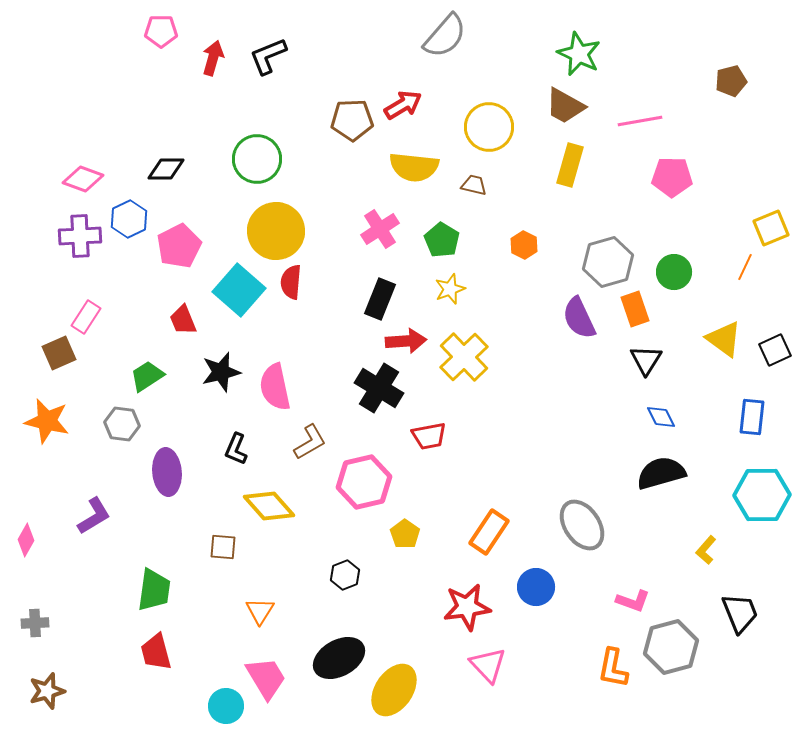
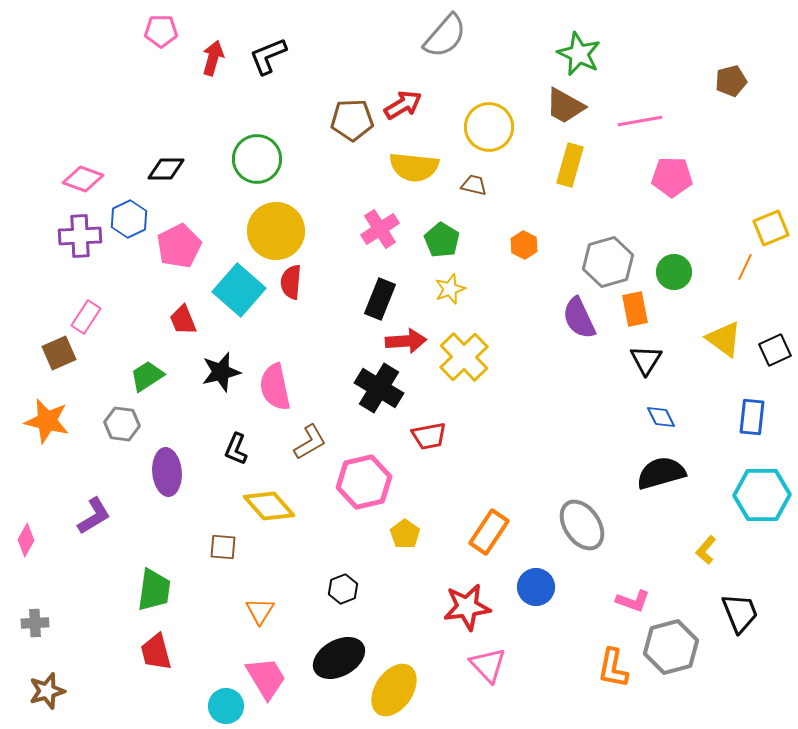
orange rectangle at (635, 309): rotated 8 degrees clockwise
black hexagon at (345, 575): moved 2 px left, 14 px down
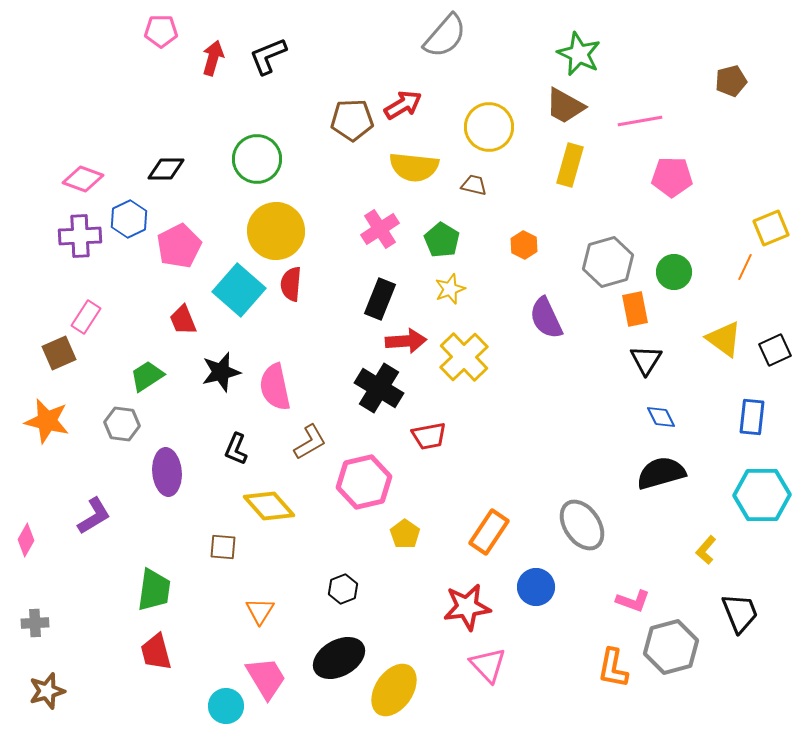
red semicircle at (291, 282): moved 2 px down
purple semicircle at (579, 318): moved 33 px left
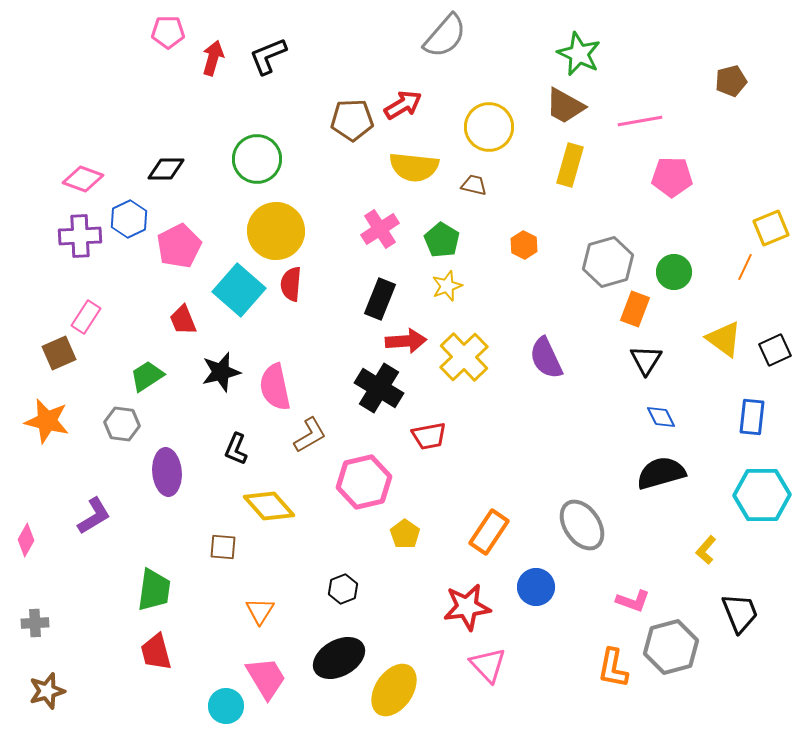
pink pentagon at (161, 31): moved 7 px right, 1 px down
yellow star at (450, 289): moved 3 px left, 3 px up
orange rectangle at (635, 309): rotated 32 degrees clockwise
purple semicircle at (546, 318): moved 40 px down
brown L-shape at (310, 442): moved 7 px up
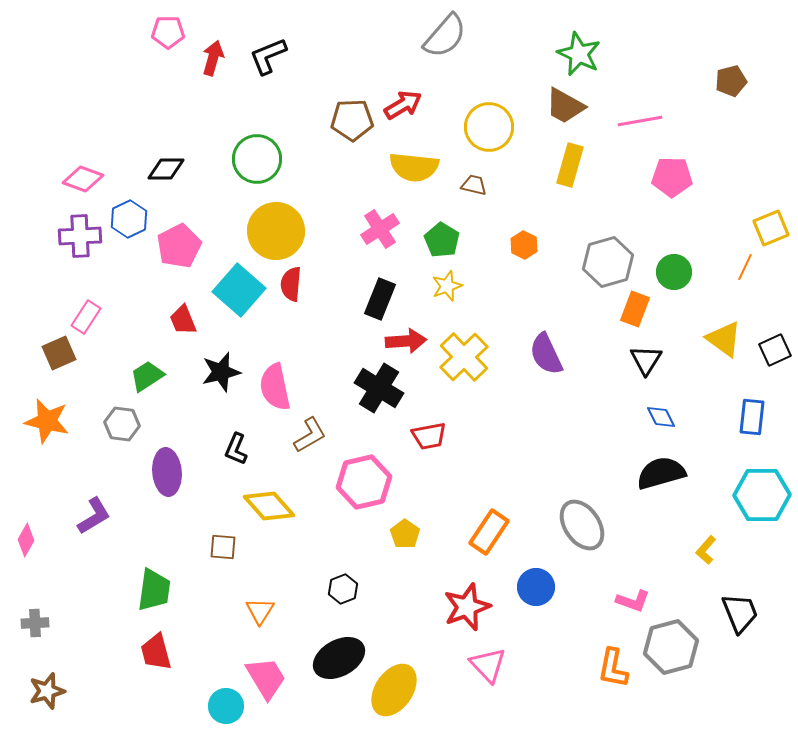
purple semicircle at (546, 358): moved 4 px up
red star at (467, 607): rotated 12 degrees counterclockwise
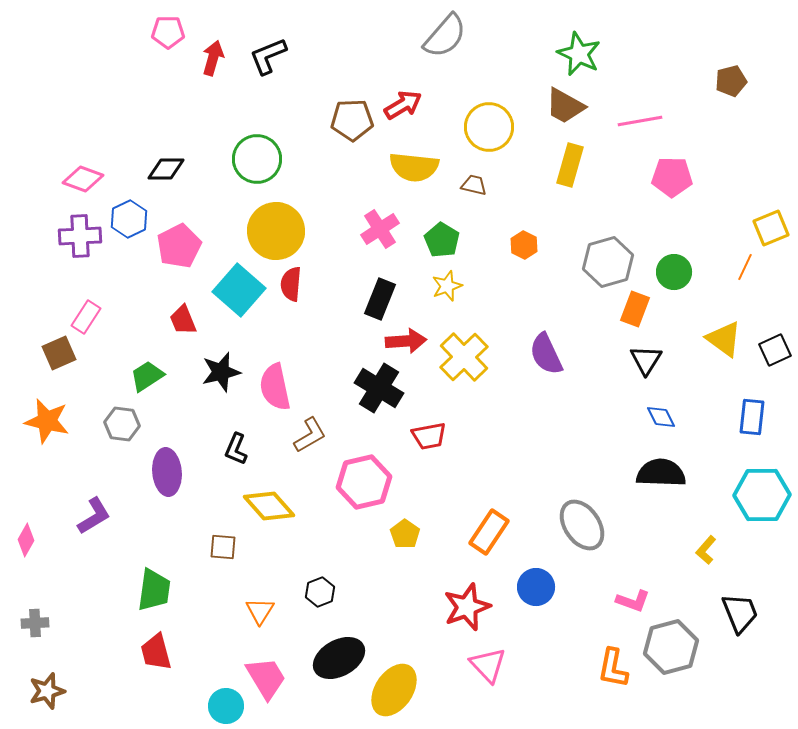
black semicircle at (661, 473): rotated 18 degrees clockwise
black hexagon at (343, 589): moved 23 px left, 3 px down
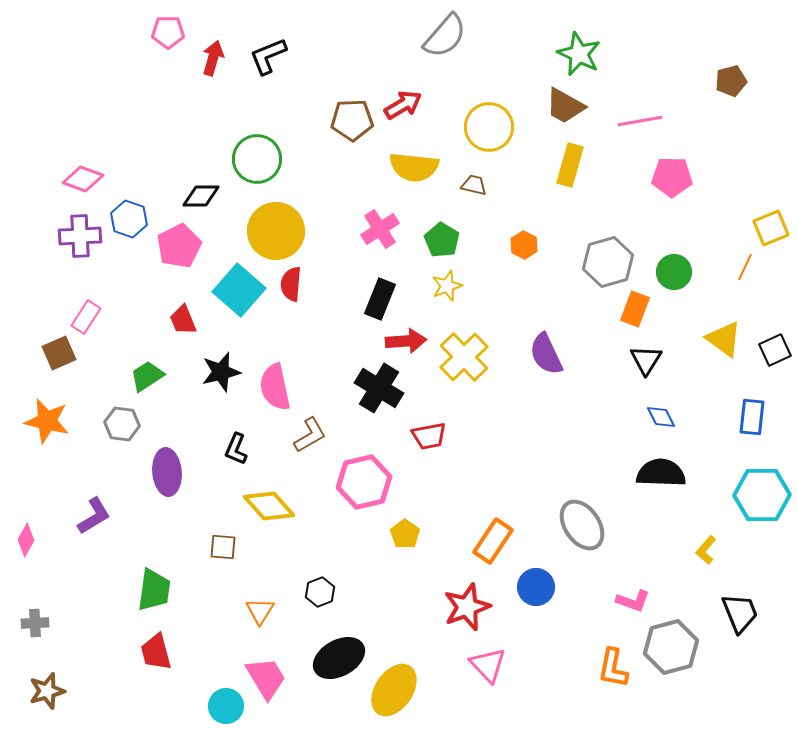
black diamond at (166, 169): moved 35 px right, 27 px down
blue hexagon at (129, 219): rotated 15 degrees counterclockwise
orange rectangle at (489, 532): moved 4 px right, 9 px down
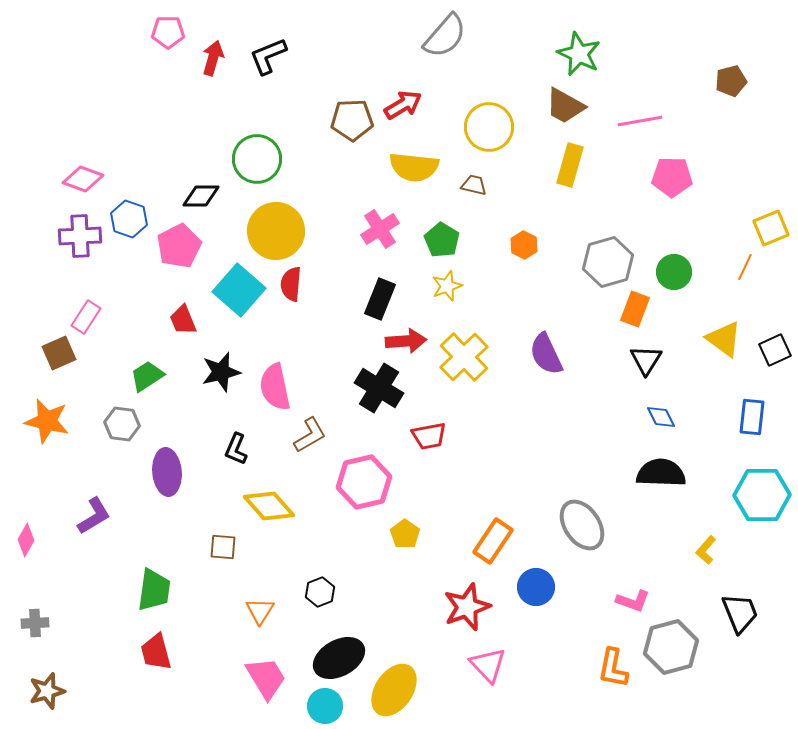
cyan circle at (226, 706): moved 99 px right
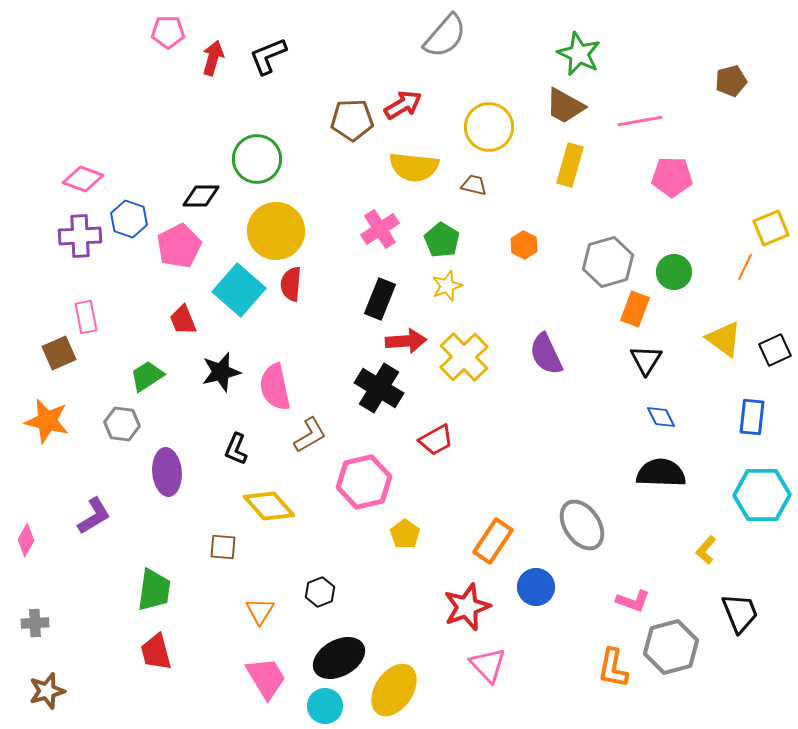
pink rectangle at (86, 317): rotated 44 degrees counterclockwise
red trapezoid at (429, 436): moved 7 px right, 4 px down; rotated 18 degrees counterclockwise
